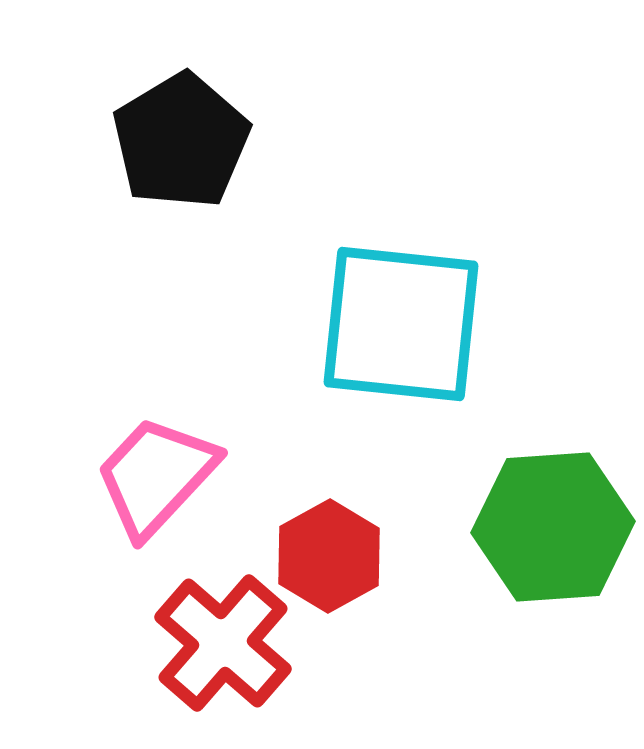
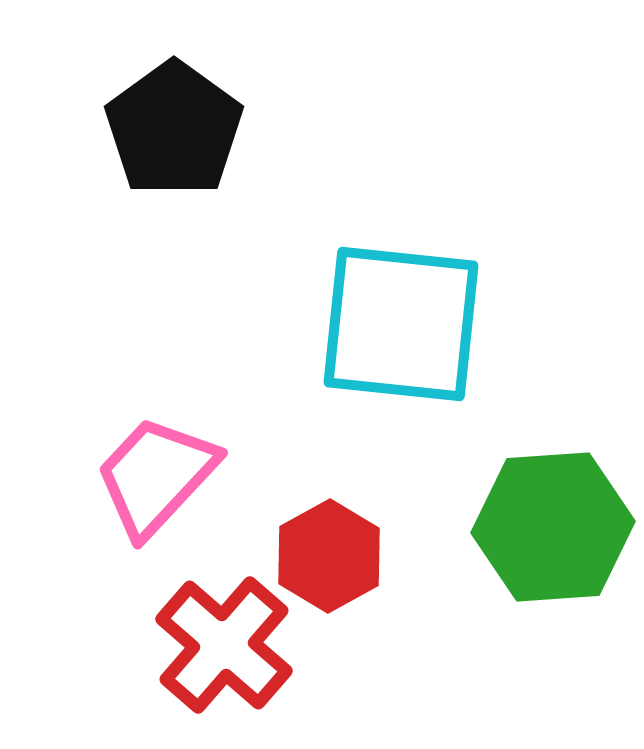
black pentagon: moved 7 px left, 12 px up; rotated 5 degrees counterclockwise
red cross: moved 1 px right, 2 px down
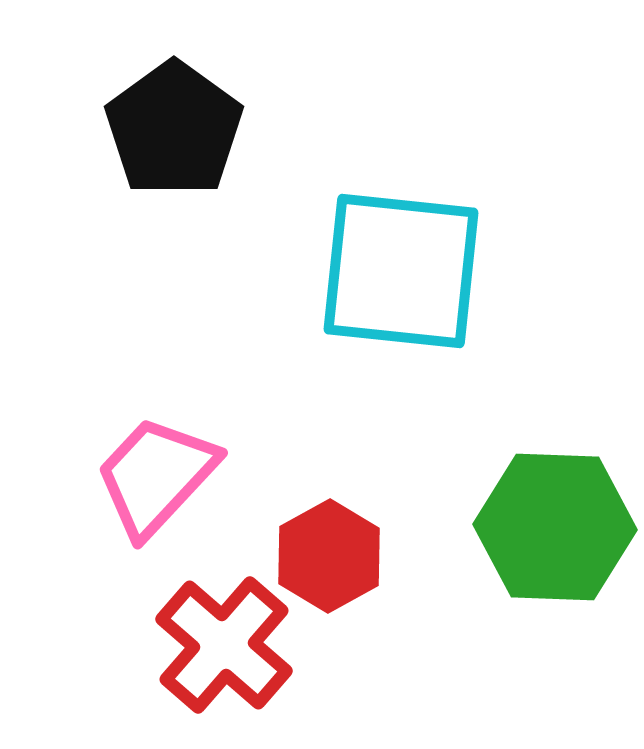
cyan square: moved 53 px up
green hexagon: moved 2 px right; rotated 6 degrees clockwise
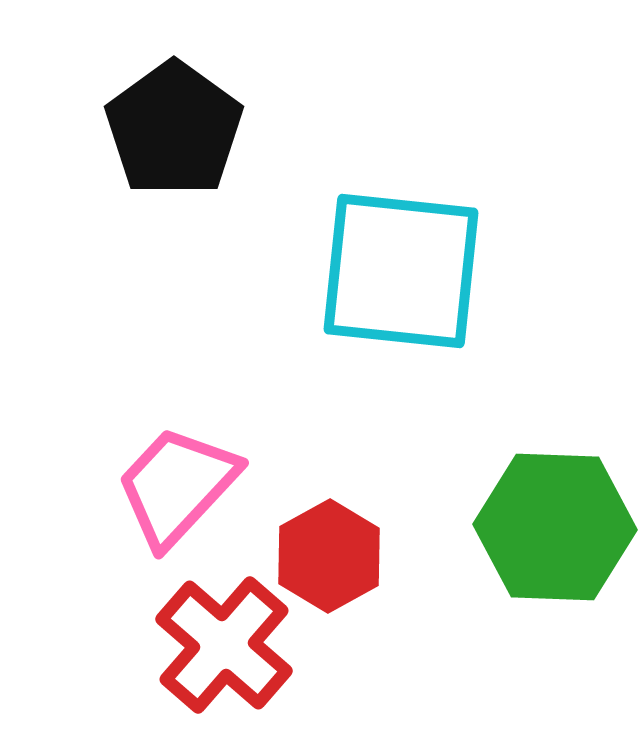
pink trapezoid: moved 21 px right, 10 px down
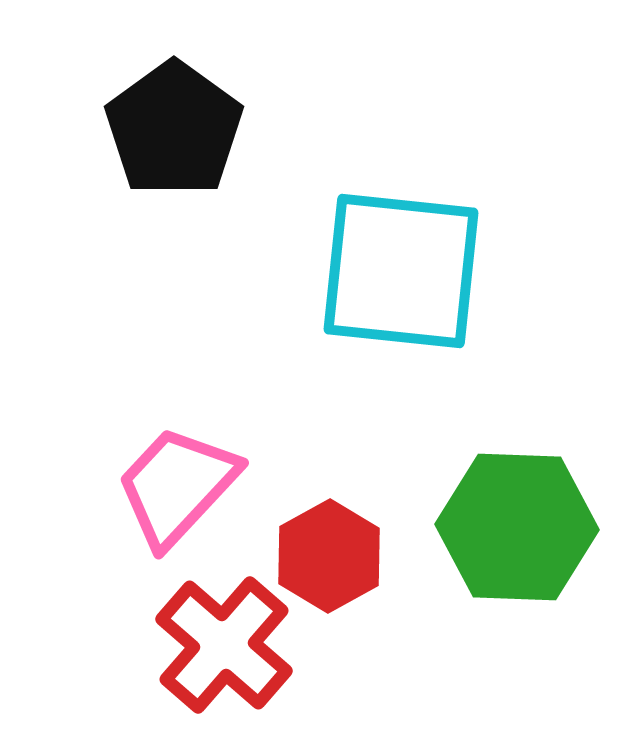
green hexagon: moved 38 px left
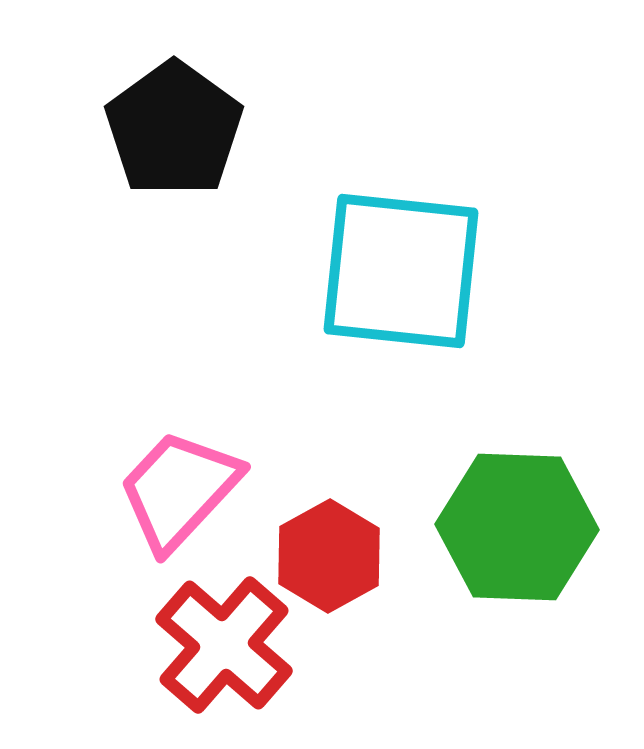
pink trapezoid: moved 2 px right, 4 px down
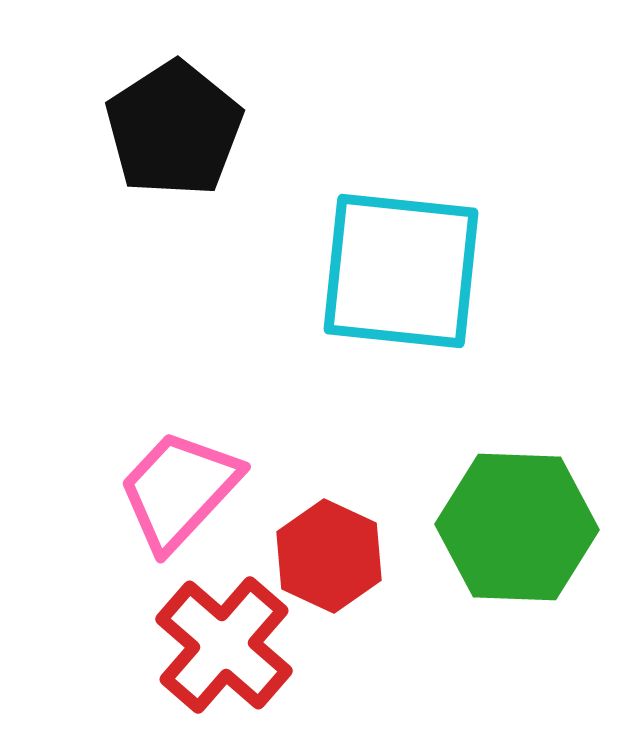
black pentagon: rotated 3 degrees clockwise
red hexagon: rotated 6 degrees counterclockwise
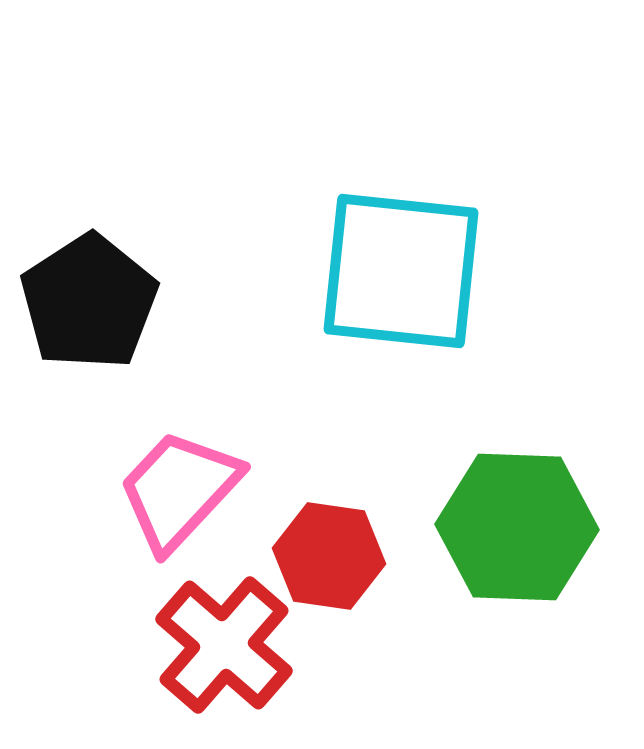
black pentagon: moved 85 px left, 173 px down
red hexagon: rotated 17 degrees counterclockwise
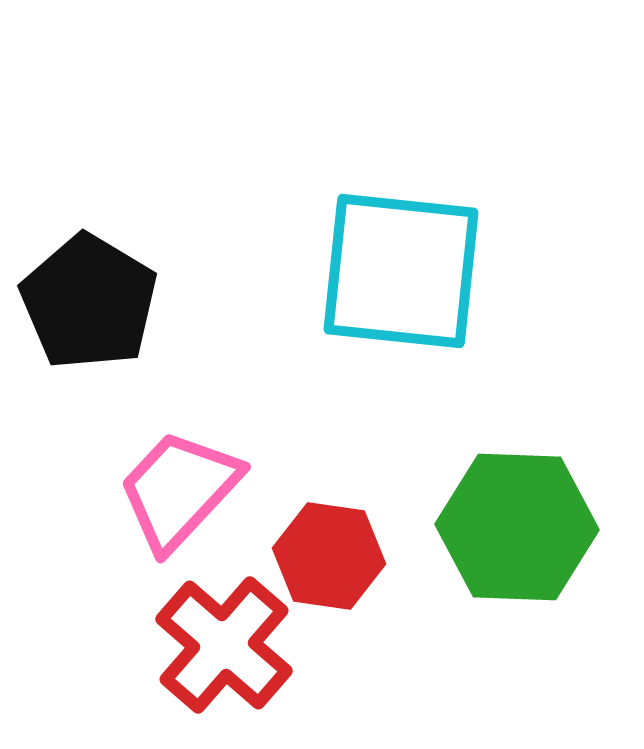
black pentagon: rotated 8 degrees counterclockwise
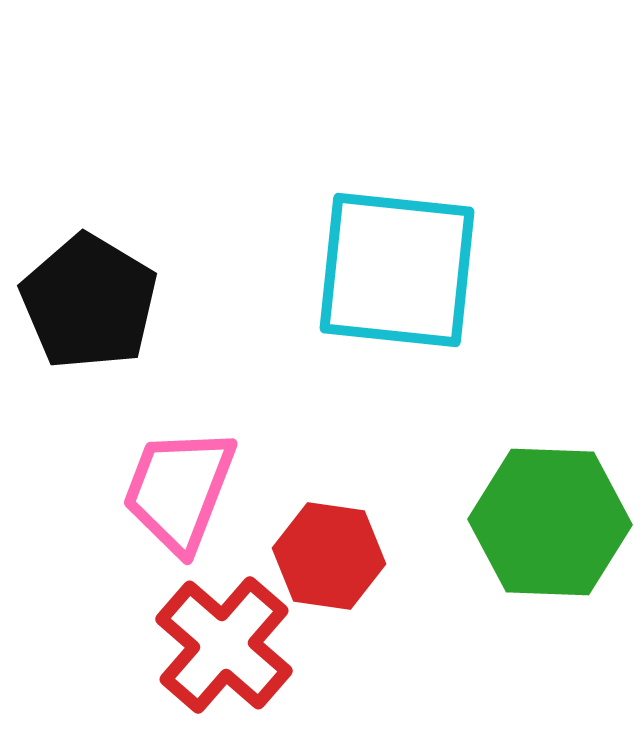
cyan square: moved 4 px left, 1 px up
pink trapezoid: rotated 22 degrees counterclockwise
green hexagon: moved 33 px right, 5 px up
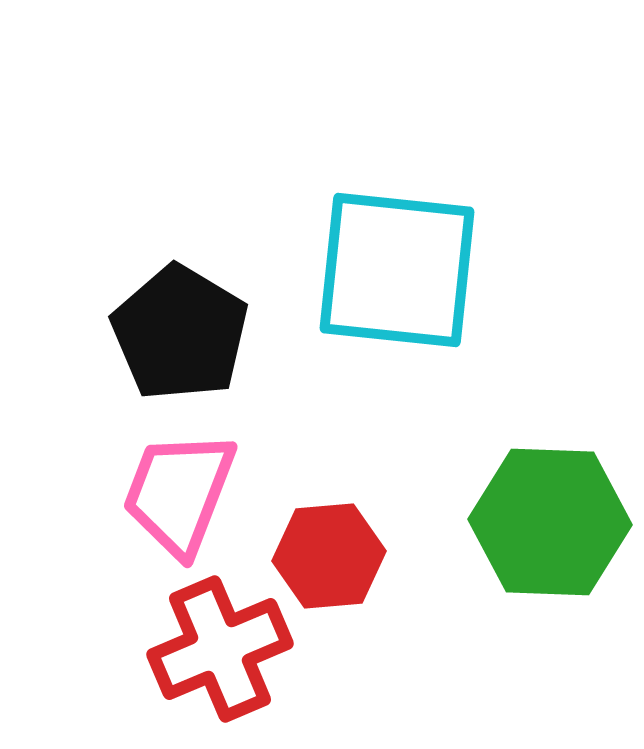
black pentagon: moved 91 px right, 31 px down
pink trapezoid: moved 3 px down
red hexagon: rotated 13 degrees counterclockwise
red cross: moved 4 px left, 4 px down; rotated 26 degrees clockwise
